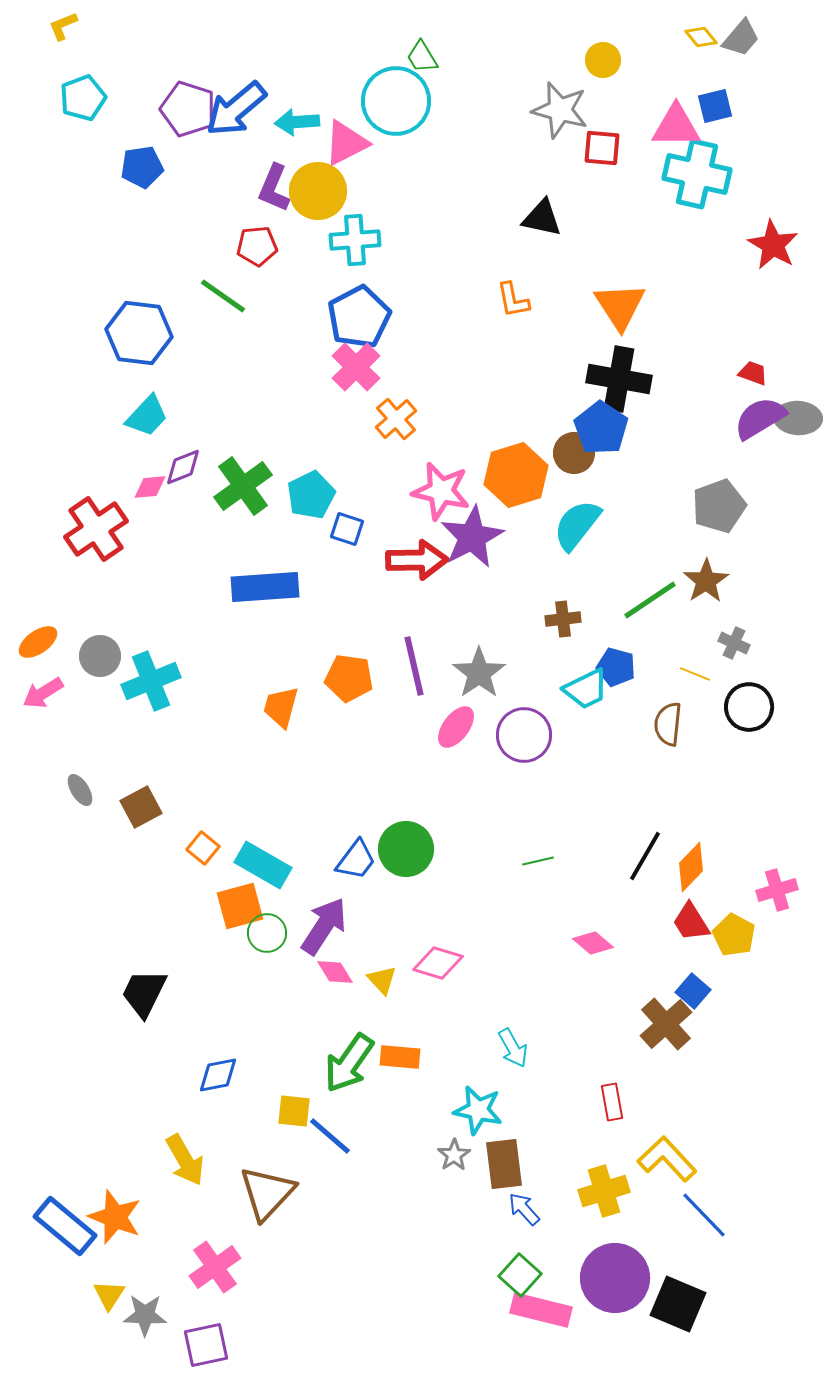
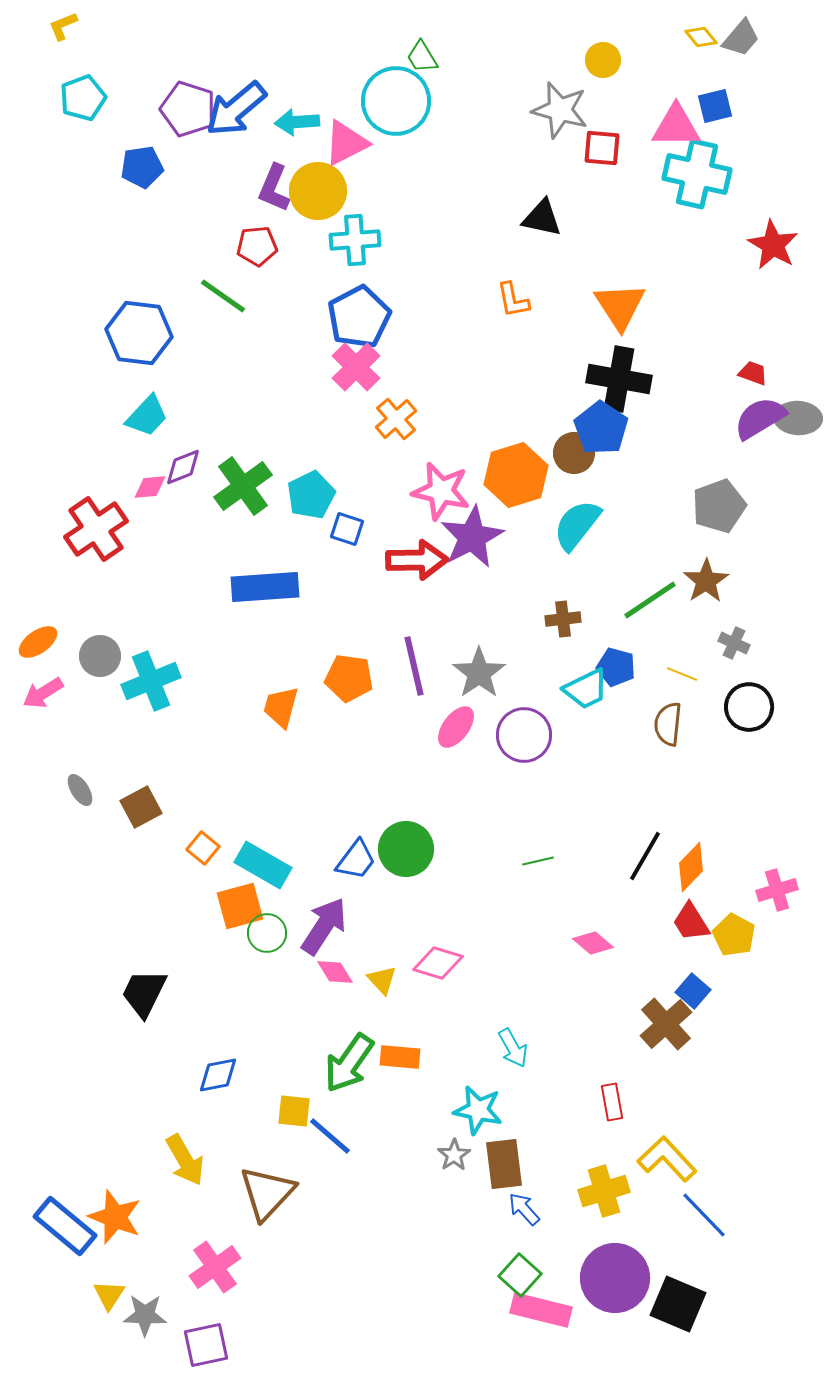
yellow line at (695, 674): moved 13 px left
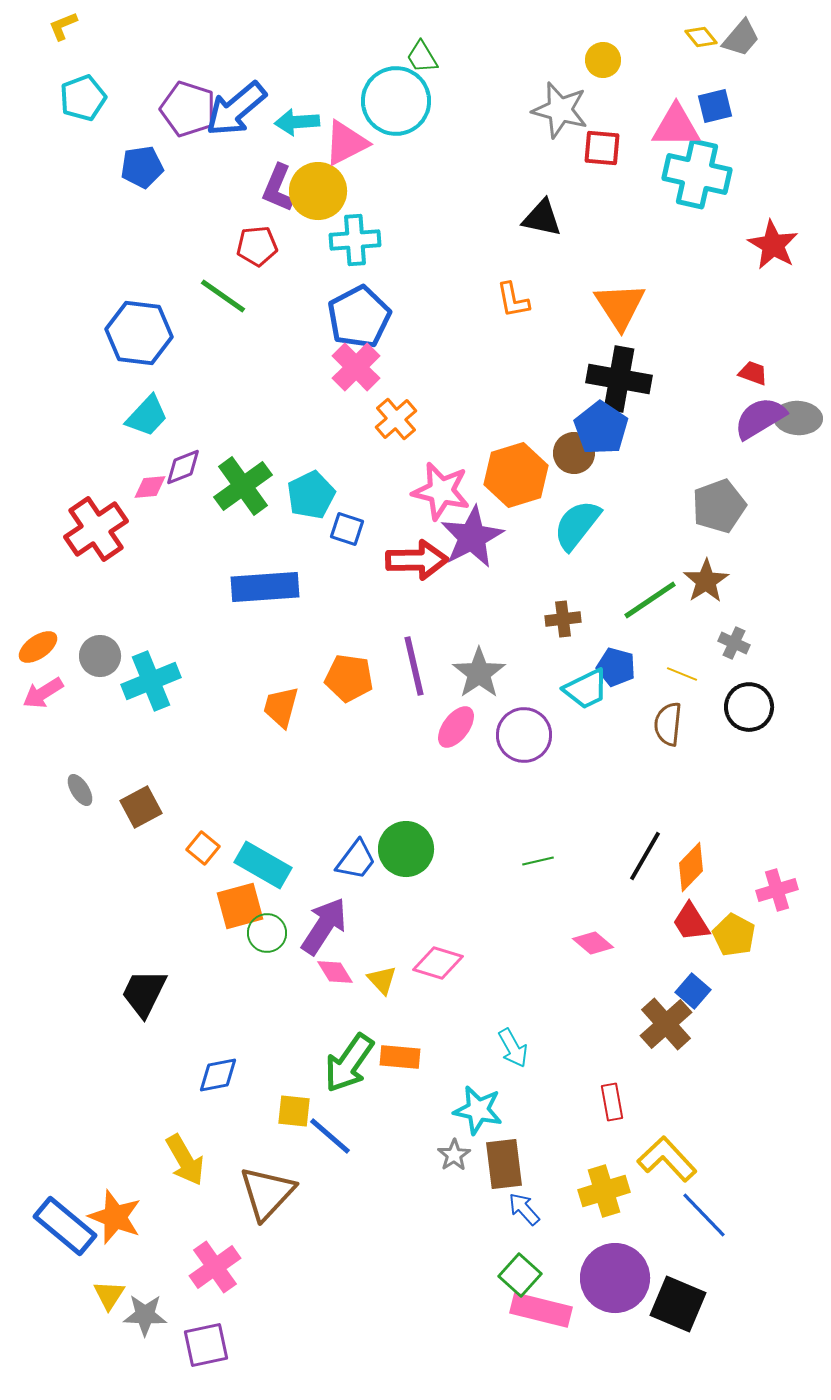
purple L-shape at (274, 188): moved 4 px right
orange ellipse at (38, 642): moved 5 px down
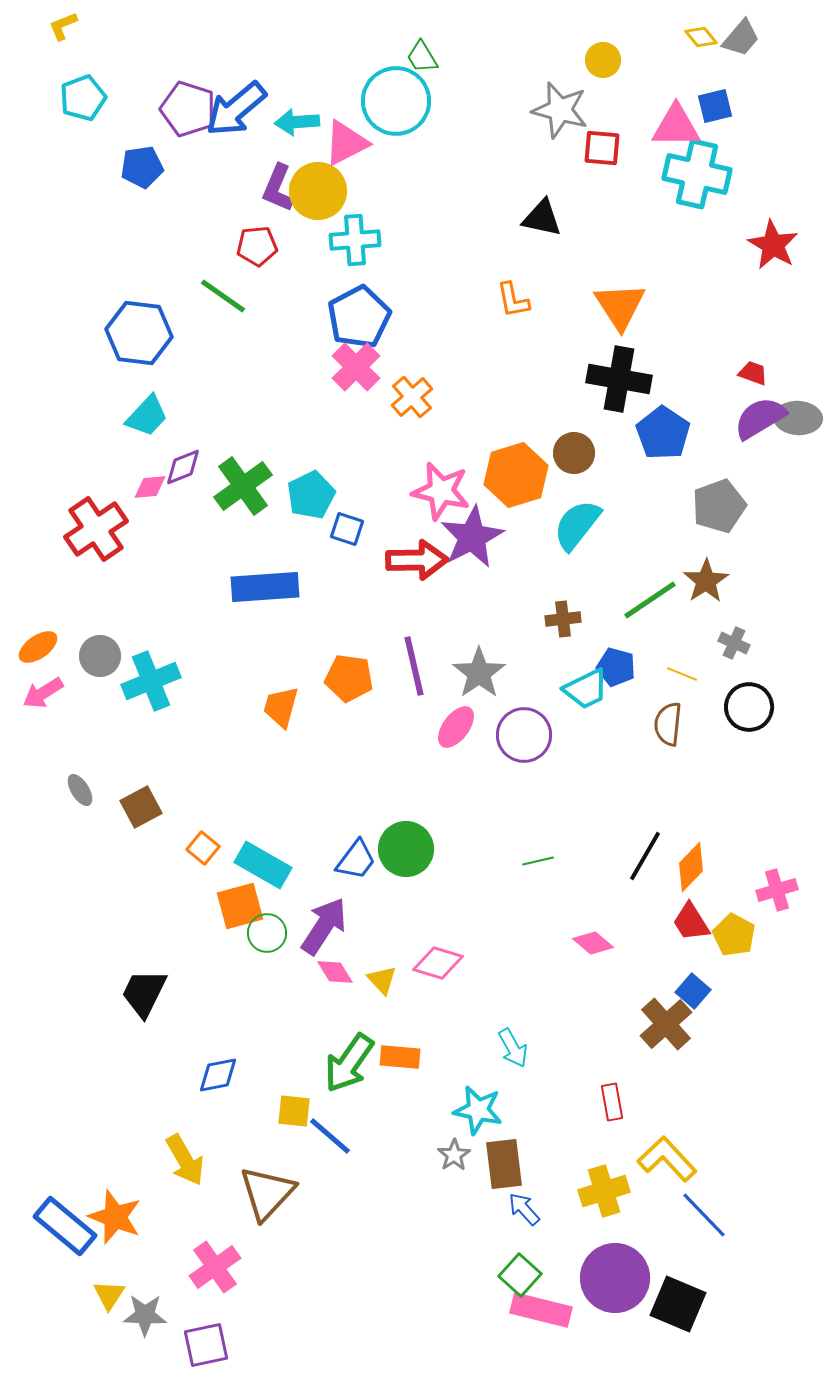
orange cross at (396, 419): moved 16 px right, 22 px up
blue pentagon at (601, 428): moved 62 px right, 5 px down
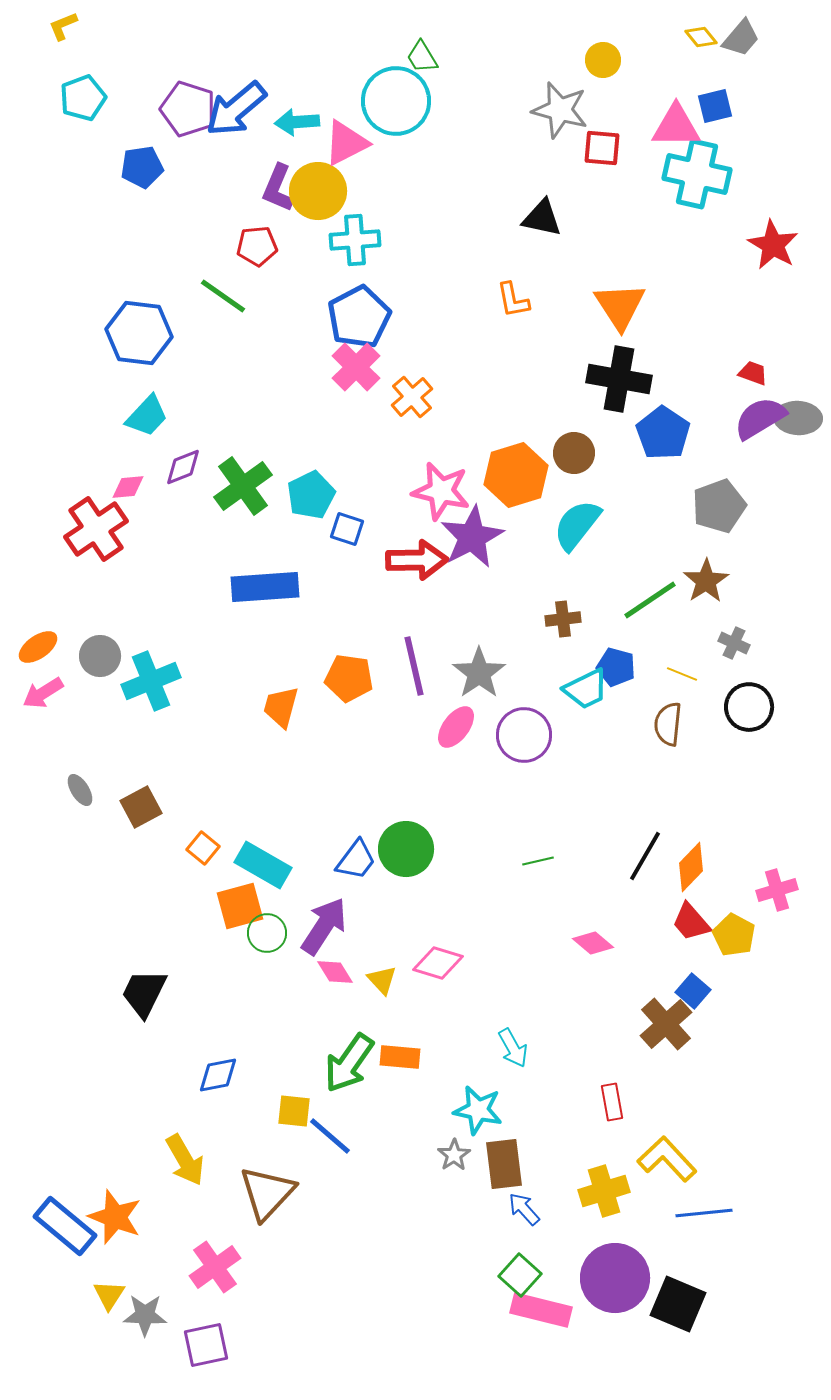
pink diamond at (150, 487): moved 22 px left
red trapezoid at (691, 922): rotated 9 degrees counterclockwise
blue line at (704, 1215): moved 2 px up; rotated 52 degrees counterclockwise
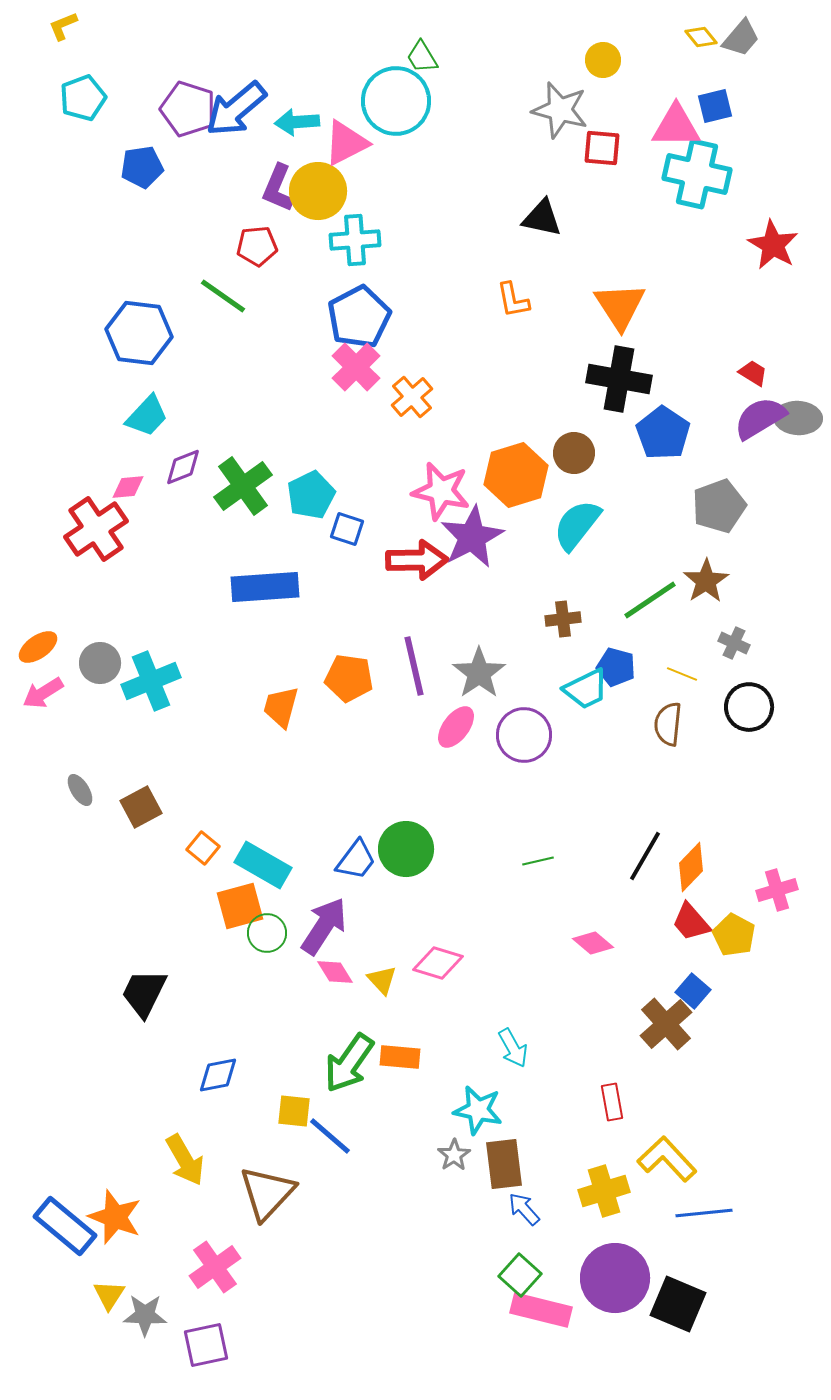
red trapezoid at (753, 373): rotated 12 degrees clockwise
gray circle at (100, 656): moved 7 px down
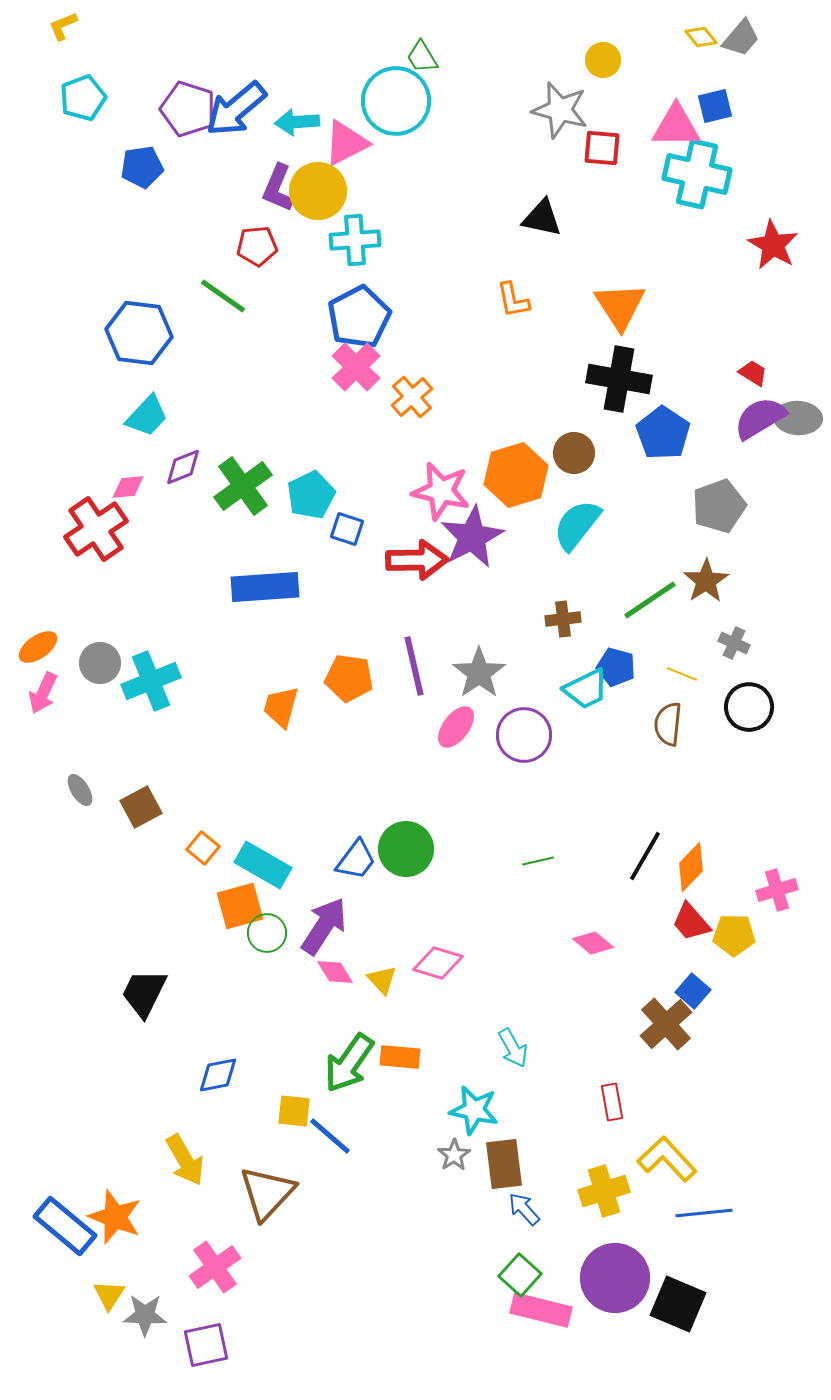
pink arrow at (43, 693): rotated 33 degrees counterclockwise
yellow pentagon at (734, 935): rotated 27 degrees counterclockwise
cyan star at (478, 1110): moved 4 px left
